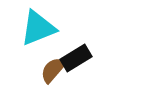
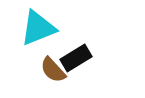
brown semicircle: rotated 84 degrees counterclockwise
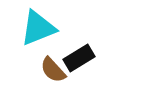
black rectangle: moved 3 px right
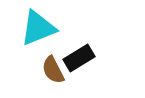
brown semicircle: rotated 16 degrees clockwise
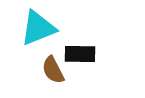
black rectangle: moved 1 px right, 4 px up; rotated 32 degrees clockwise
